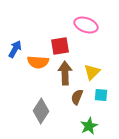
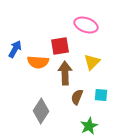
yellow triangle: moved 10 px up
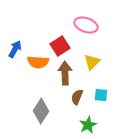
red square: rotated 24 degrees counterclockwise
green star: moved 1 px left, 1 px up
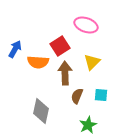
brown semicircle: moved 1 px up
gray diamond: rotated 20 degrees counterclockwise
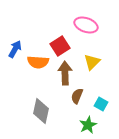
cyan square: moved 9 px down; rotated 24 degrees clockwise
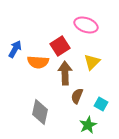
gray diamond: moved 1 px left, 1 px down
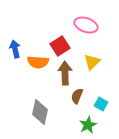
blue arrow: rotated 42 degrees counterclockwise
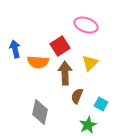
yellow triangle: moved 2 px left, 1 px down
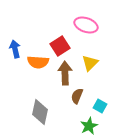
cyan square: moved 1 px left, 2 px down
green star: moved 1 px right, 1 px down
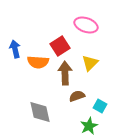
brown semicircle: rotated 49 degrees clockwise
gray diamond: rotated 25 degrees counterclockwise
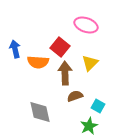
red square: moved 1 px down; rotated 18 degrees counterclockwise
brown semicircle: moved 2 px left
cyan square: moved 2 px left
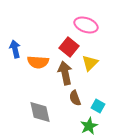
red square: moved 9 px right
brown arrow: rotated 10 degrees counterclockwise
brown semicircle: moved 2 px down; rotated 91 degrees counterclockwise
